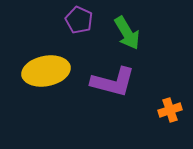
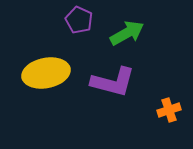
green arrow: rotated 88 degrees counterclockwise
yellow ellipse: moved 2 px down
orange cross: moved 1 px left
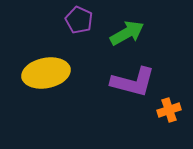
purple L-shape: moved 20 px right
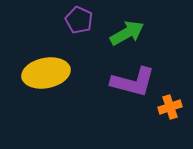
orange cross: moved 1 px right, 3 px up
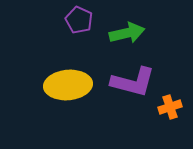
green arrow: rotated 16 degrees clockwise
yellow ellipse: moved 22 px right, 12 px down; rotated 6 degrees clockwise
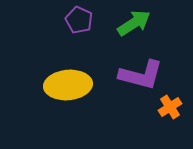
green arrow: moved 7 px right, 10 px up; rotated 20 degrees counterclockwise
purple L-shape: moved 8 px right, 7 px up
orange cross: rotated 15 degrees counterclockwise
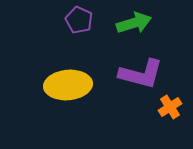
green arrow: rotated 16 degrees clockwise
purple L-shape: moved 1 px up
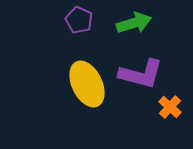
yellow ellipse: moved 19 px right, 1 px up; rotated 69 degrees clockwise
orange cross: rotated 15 degrees counterclockwise
